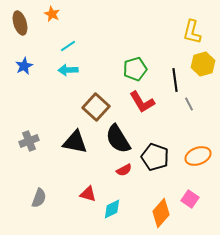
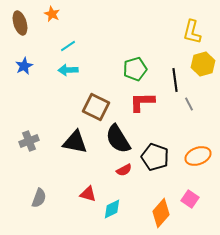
red L-shape: rotated 120 degrees clockwise
brown square: rotated 16 degrees counterclockwise
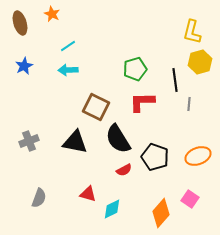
yellow hexagon: moved 3 px left, 2 px up
gray line: rotated 32 degrees clockwise
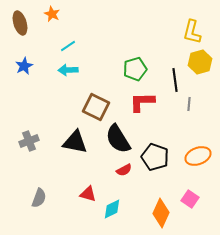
orange diamond: rotated 16 degrees counterclockwise
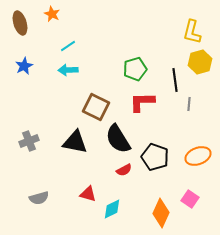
gray semicircle: rotated 54 degrees clockwise
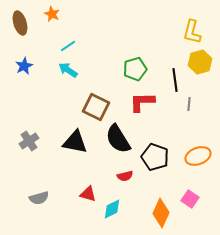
cyan arrow: rotated 36 degrees clockwise
gray cross: rotated 12 degrees counterclockwise
red semicircle: moved 1 px right, 6 px down; rotated 14 degrees clockwise
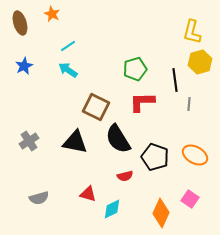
orange ellipse: moved 3 px left, 1 px up; rotated 50 degrees clockwise
